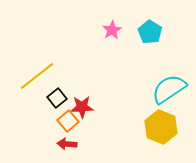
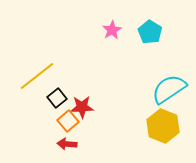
yellow hexagon: moved 2 px right, 1 px up
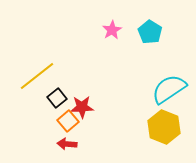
yellow hexagon: moved 1 px right, 1 px down
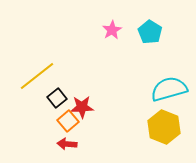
cyan semicircle: rotated 18 degrees clockwise
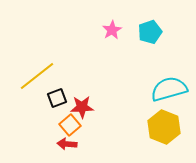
cyan pentagon: rotated 20 degrees clockwise
black square: rotated 18 degrees clockwise
orange square: moved 2 px right, 4 px down
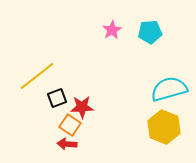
cyan pentagon: rotated 15 degrees clockwise
orange square: rotated 15 degrees counterclockwise
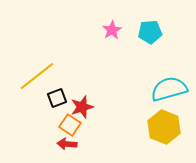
red star: rotated 15 degrees counterclockwise
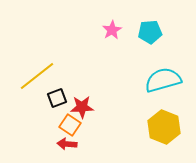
cyan semicircle: moved 6 px left, 9 px up
red star: rotated 15 degrees clockwise
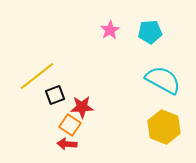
pink star: moved 2 px left
cyan semicircle: rotated 45 degrees clockwise
black square: moved 2 px left, 3 px up
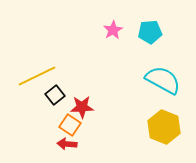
pink star: moved 3 px right
yellow line: rotated 12 degrees clockwise
black square: rotated 18 degrees counterclockwise
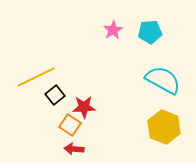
yellow line: moved 1 px left, 1 px down
red star: moved 2 px right
red arrow: moved 7 px right, 5 px down
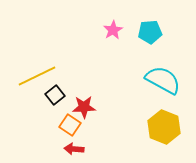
yellow line: moved 1 px right, 1 px up
